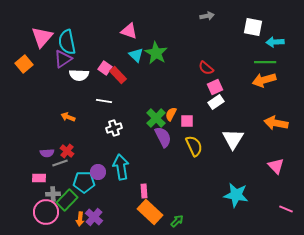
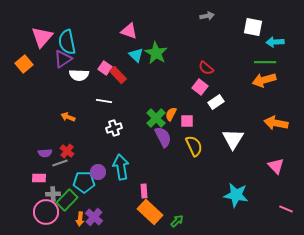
pink square at (215, 87): moved 15 px left; rotated 28 degrees counterclockwise
purple semicircle at (47, 153): moved 2 px left
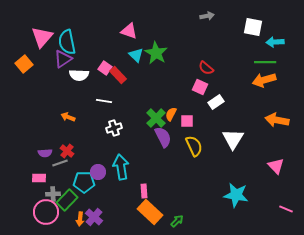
pink square at (200, 87): rotated 14 degrees counterclockwise
orange arrow at (276, 123): moved 1 px right, 3 px up
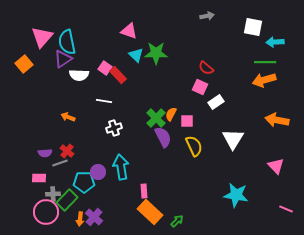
green star at (156, 53): rotated 30 degrees counterclockwise
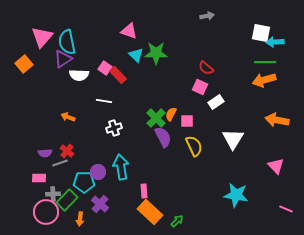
white square at (253, 27): moved 8 px right, 6 px down
purple cross at (94, 217): moved 6 px right, 13 px up
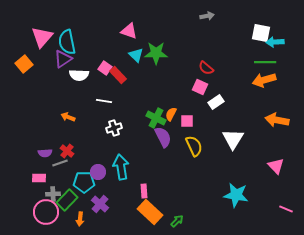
green cross at (156, 118): rotated 18 degrees counterclockwise
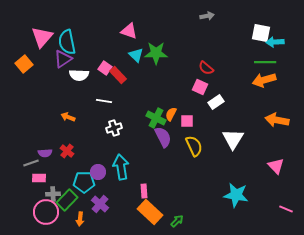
gray line at (60, 163): moved 29 px left
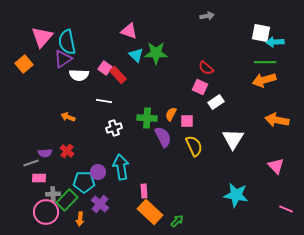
green cross at (156, 118): moved 9 px left; rotated 24 degrees counterclockwise
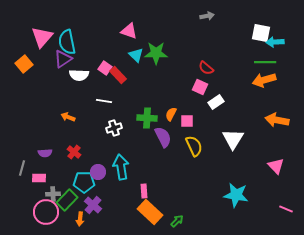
red cross at (67, 151): moved 7 px right, 1 px down
gray line at (31, 163): moved 9 px left, 5 px down; rotated 56 degrees counterclockwise
purple cross at (100, 204): moved 7 px left, 1 px down
